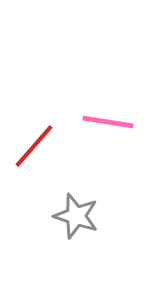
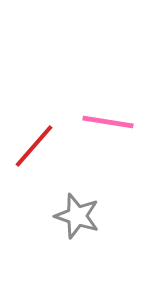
gray star: moved 1 px right
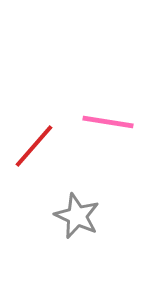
gray star: rotated 6 degrees clockwise
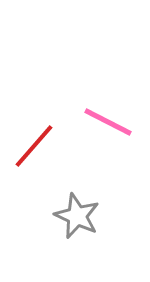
pink line: rotated 18 degrees clockwise
